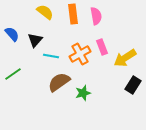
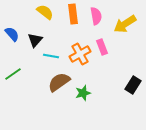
yellow arrow: moved 34 px up
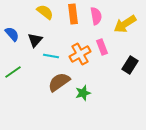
green line: moved 2 px up
black rectangle: moved 3 px left, 20 px up
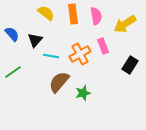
yellow semicircle: moved 1 px right, 1 px down
pink rectangle: moved 1 px right, 1 px up
brown semicircle: rotated 15 degrees counterclockwise
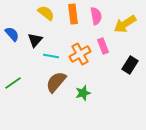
green line: moved 11 px down
brown semicircle: moved 3 px left
